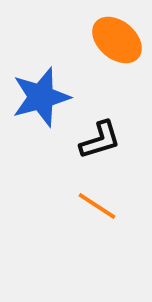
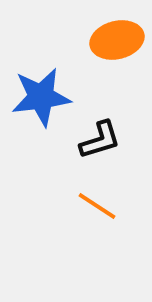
orange ellipse: rotated 54 degrees counterclockwise
blue star: rotated 8 degrees clockwise
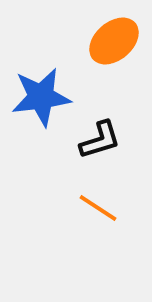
orange ellipse: moved 3 px left, 1 px down; rotated 27 degrees counterclockwise
orange line: moved 1 px right, 2 px down
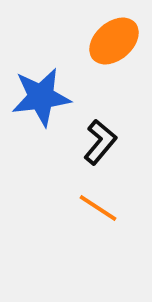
black L-shape: moved 2 px down; rotated 33 degrees counterclockwise
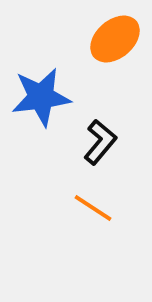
orange ellipse: moved 1 px right, 2 px up
orange line: moved 5 px left
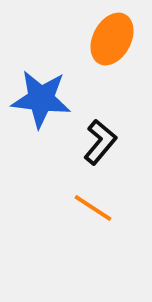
orange ellipse: moved 3 px left; rotated 21 degrees counterclockwise
blue star: moved 2 px down; rotated 14 degrees clockwise
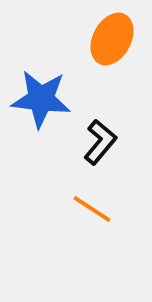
orange line: moved 1 px left, 1 px down
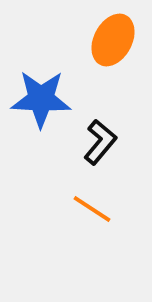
orange ellipse: moved 1 px right, 1 px down
blue star: rotated 4 degrees counterclockwise
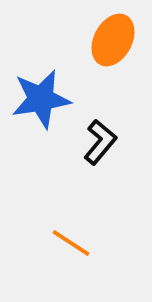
blue star: rotated 12 degrees counterclockwise
orange line: moved 21 px left, 34 px down
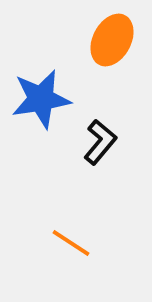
orange ellipse: moved 1 px left
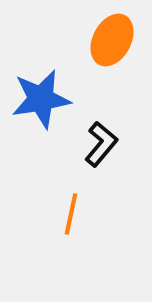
black L-shape: moved 1 px right, 2 px down
orange line: moved 29 px up; rotated 69 degrees clockwise
